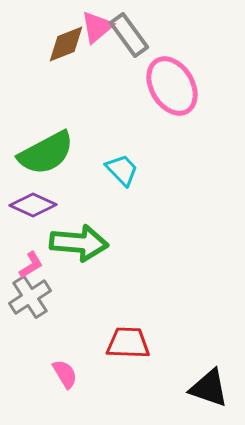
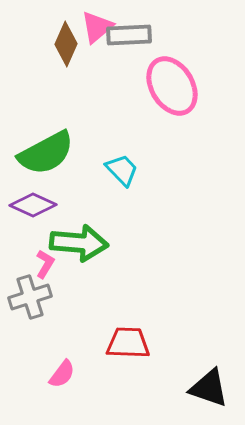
gray rectangle: rotated 57 degrees counterclockwise
brown diamond: rotated 45 degrees counterclockwise
pink L-shape: moved 14 px right, 1 px up; rotated 28 degrees counterclockwise
gray cross: rotated 15 degrees clockwise
pink semicircle: moved 3 px left; rotated 68 degrees clockwise
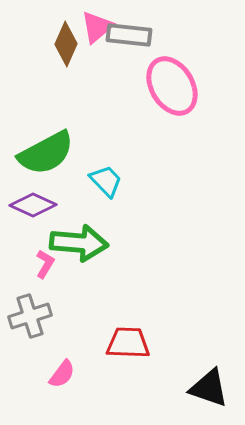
gray rectangle: rotated 9 degrees clockwise
cyan trapezoid: moved 16 px left, 11 px down
gray cross: moved 19 px down
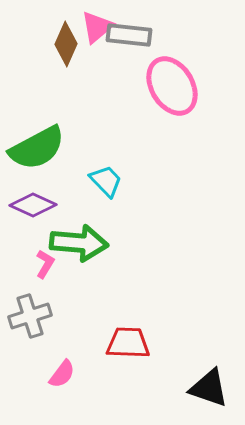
green semicircle: moved 9 px left, 5 px up
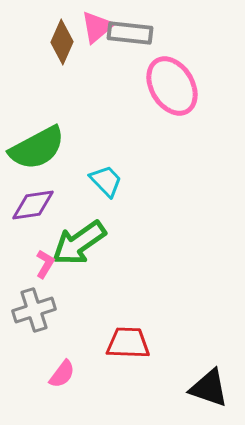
gray rectangle: moved 1 px right, 2 px up
brown diamond: moved 4 px left, 2 px up
purple diamond: rotated 33 degrees counterclockwise
green arrow: rotated 140 degrees clockwise
gray cross: moved 4 px right, 6 px up
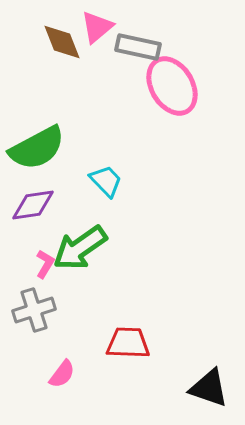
gray rectangle: moved 8 px right, 14 px down; rotated 6 degrees clockwise
brown diamond: rotated 45 degrees counterclockwise
green arrow: moved 1 px right, 5 px down
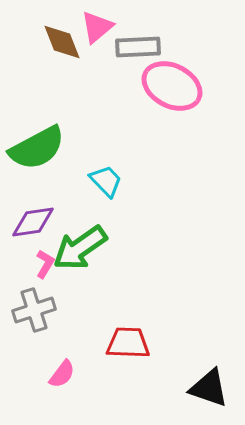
gray rectangle: rotated 15 degrees counterclockwise
pink ellipse: rotated 32 degrees counterclockwise
purple diamond: moved 17 px down
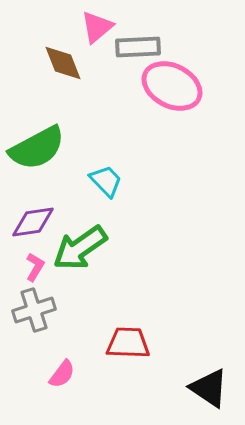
brown diamond: moved 1 px right, 21 px down
pink L-shape: moved 10 px left, 3 px down
black triangle: rotated 15 degrees clockwise
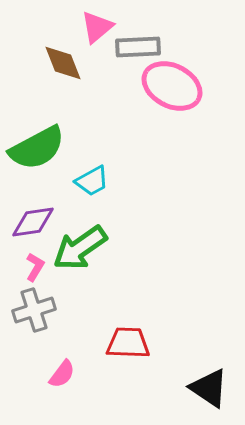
cyan trapezoid: moved 14 px left; rotated 105 degrees clockwise
